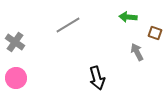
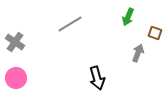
green arrow: rotated 72 degrees counterclockwise
gray line: moved 2 px right, 1 px up
gray arrow: moved 1 px right, 1 px down; rotated 48 degrees clockwise
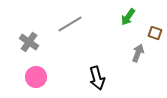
green arrow: rotated 12 degrees clockwise
gray cross: moved 14 px right
pink circle: moved 20 px right, 1 px up
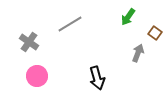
brown square: rotated 16 degrees clockwise
pink circle: moved 1 px right, 1 px up
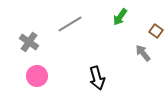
green arrow: moved 8 px left
brown square: moved 1 px right, 2 px up
gray arrow: moved 5 px right; rotated 60 degrees counterclockwise
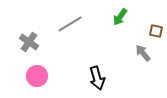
brown square: rotated 24 degrees counterclockwise
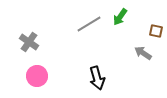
gray line: moved 19 px right
gray arrow: rotated 18 degrees counterclockwise
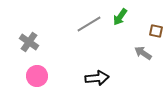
black arrow: rotated 80 degrees counterclockwise
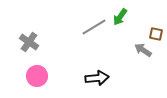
gray line: moved 5 px right, 3 px down
brown square: moved 3 px down
gray arrow: moved 3 px up
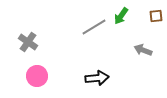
green arrow: moved 1 px right, 1 px up
brown square: moved 18 px up; rotated 16 degrees counterclockwise
gray cross: moved 1 px left
gray arrow: rotated 12 degrees counterclockwise
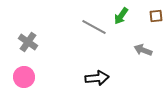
gray line: rotated 60 degrees clockwise
pink circle: moved 13 px left, 1 px down
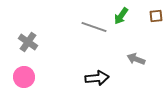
gray line: rotated 10 degrees counterclockwise
gray arrow: moved 7 px left, 9 px down
